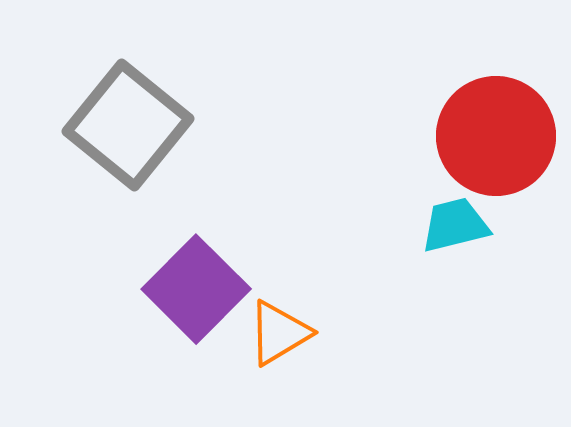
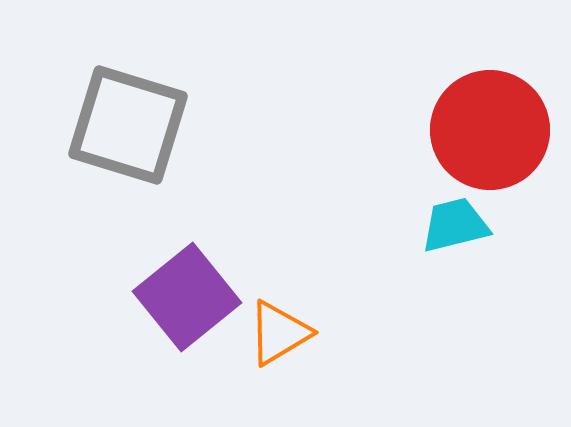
gray square: rotated 22 degrees counterclockwise
red circle: moved 6 px left, 6 px up
purple square: moved 9 px left, 8 px down; rotated 6 degrees clockwise
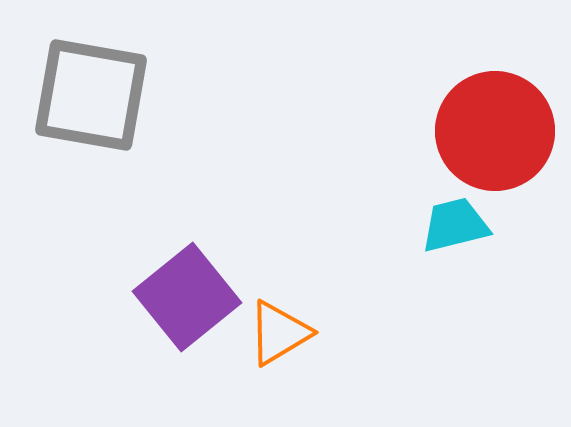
gray square: moved 37 px left, 30 px up; rotated 7 degrees counterclockwise
red circle: moved 5 px right, 1 px down
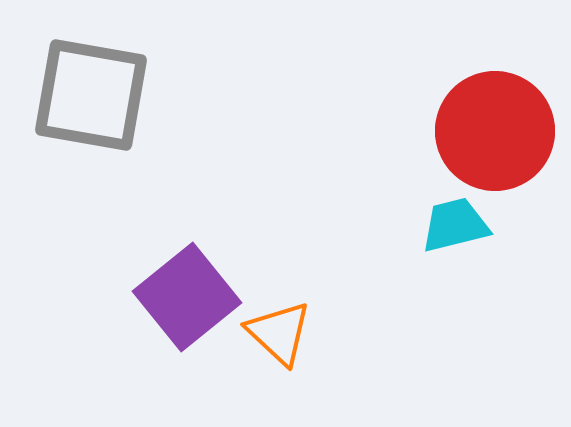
orange triangle: rotated 46 degrees counterclockwise
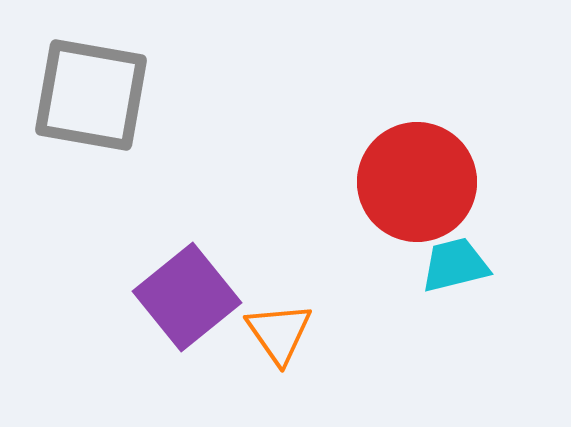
red circle: moved 78 px left, 51 px down
cyan trapezoid: moved 40 px down
orange triangle: rotated 12 degrees clockwise
